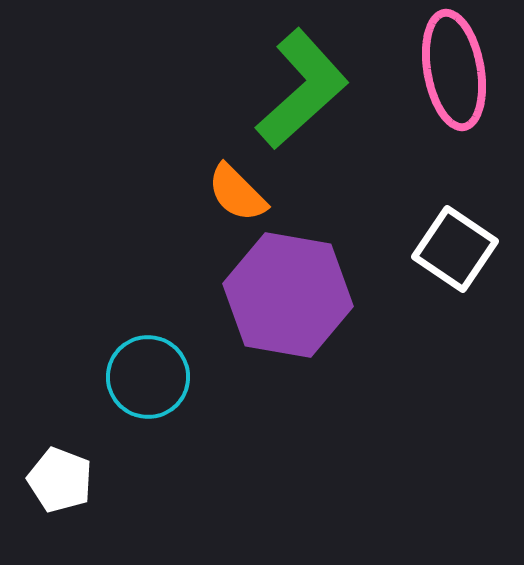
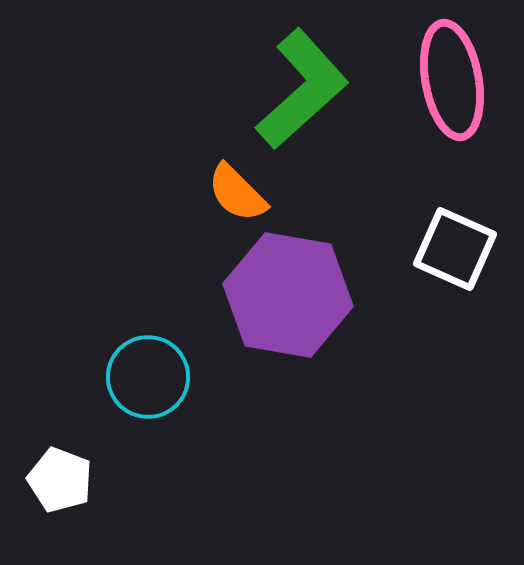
pink ellipse: moved 2 px left, 10 px down
white square: rotated 10 degrees counterclockwise
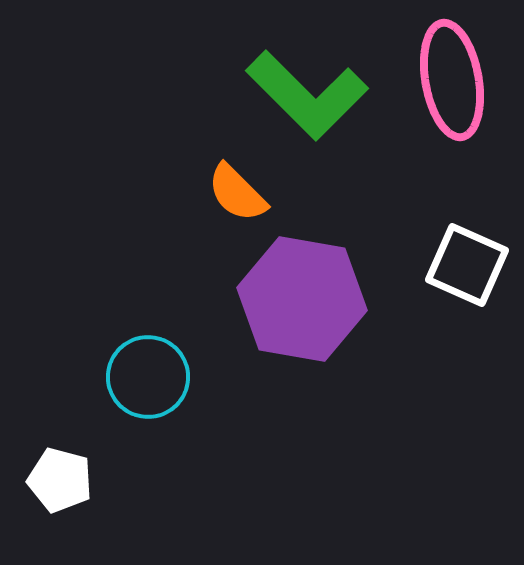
green L-shape: moved 5 px right, 6 px down; rotated 87 degrees clockwise
white square: moved 12 px right, 16 px down
purple hexagon: moved 14 px right, 4 px down
white pentagon: rotated 6 degrees counterclockwise
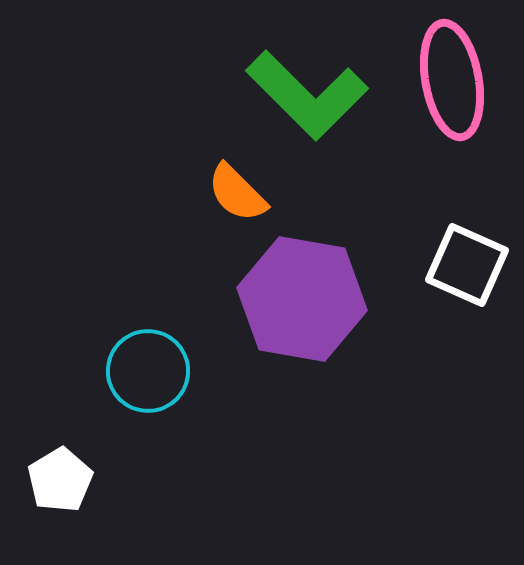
cyan circle: moved 6 px up
white pentagon: rotated 26 degrees clockwise
